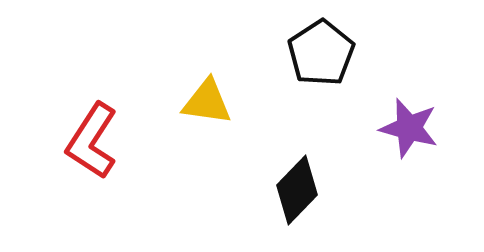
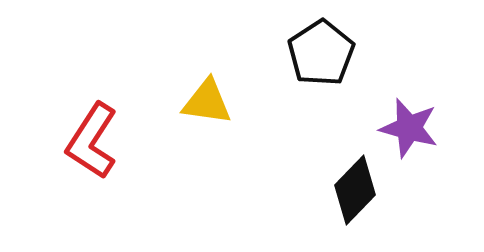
black diamond: moved 58 px right
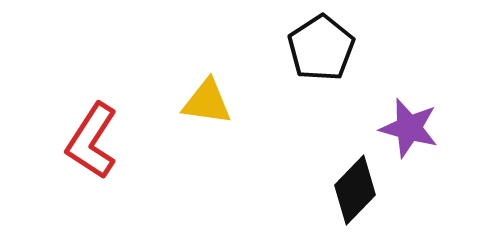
black pentagon: moved 5 px up
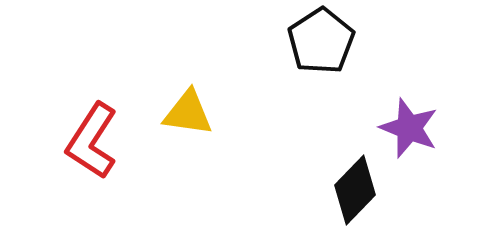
black pentagon: moved 7 px up
yellow triangle: moved 19 px left, 11 px down
purple star: rotated 6 degrees clockwise
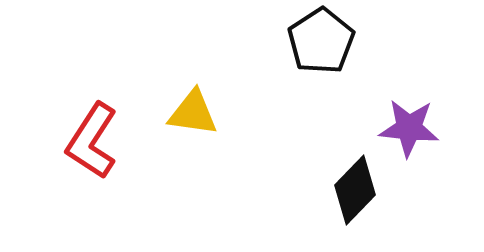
yellow triangle: moved 5 px right
purple star: rotated 16 degrees counterclockwise
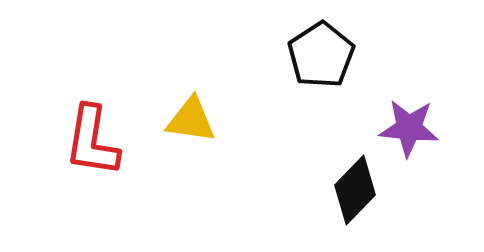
black pentagon: moved 14 px down
yellow triangle: moved 2 px left, 7 px down
red L-shape: rotated 24 degrees counterclockwise
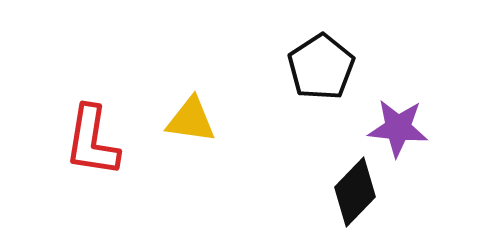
black pentagon: moved 12 px down
purple star: moved 11 px left
black diamond: moved 2 px down
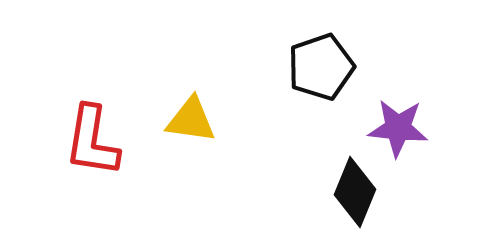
black pentagon: rotated 14 degrees clockwise
black diamond: rotated 22 degrees counterclockwise
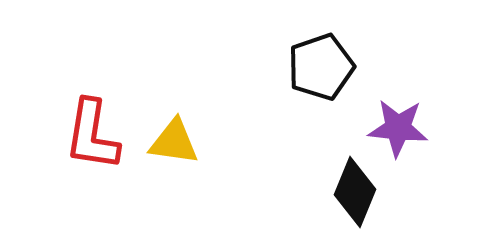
yellow triangle: moved 17 px left, 22 px down
red L-shape: moved 6 px up
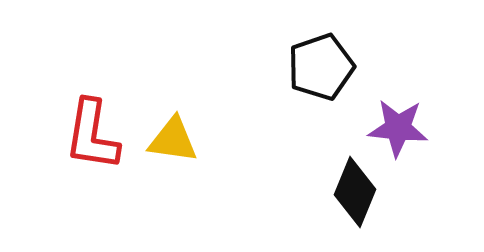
yellow triangle: moved 1 px left, 2 px up
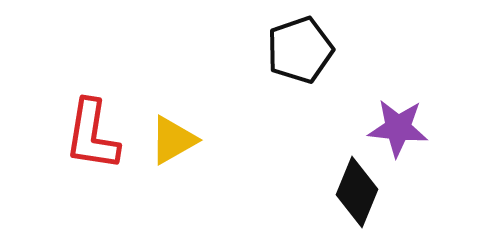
black pentagon: moved 21 px left, 17 px up
yellow triangle: rotated 38 degrees counterclockwise
black diamond: moved 2 px right
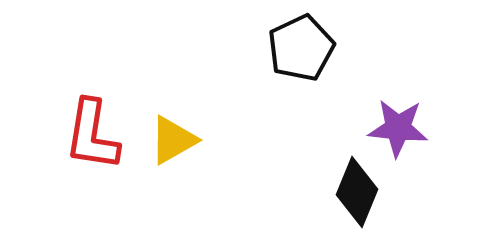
black pentagon: moved 1 px right, 2 px up; rotated 6 degrees counterclockwise
